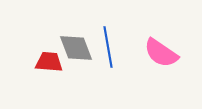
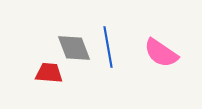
gray diamond: moved 2 px left
red trapezoid: moved 11 px down
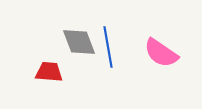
gray diamond: moved 5 px right, 6 px up
red trapezoid: moved 1 px up
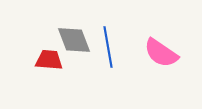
gray diamond: moved 5 px left, 2 px up
red trapezoid: moved 12 px up
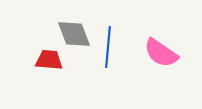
gray diamond: moved 6 px up
blue line: rotated 15 degrees clockwise
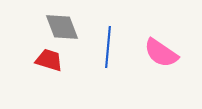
gray diamond: moved 12 px left, 7 px up
red trapezoid: rotated 12 degrees clockwise
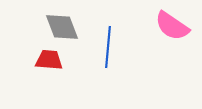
pink semicircle: moved 11 px right, 27 px up
red trapezoid: rotated 12 degrees counterclockwise
